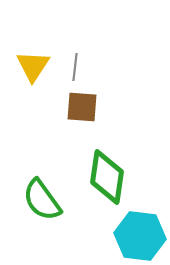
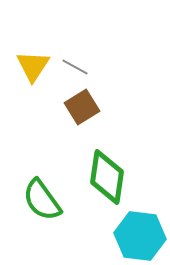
gray line: rotated 68 degrees counterclockwise
brown square: rotated 36 degrees counterclockwise
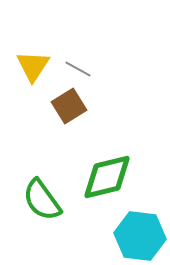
gray line: moved 3 px right, 2 px down
brown square: moved 13 px left, 1 px up
green diamond: rotated 68 degrees clockwise
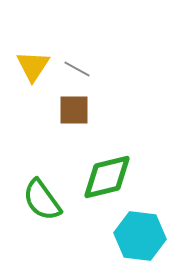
gray line: moved 1 px left
brown square: moved 5 px right, 4 px down; rotated 32 degrees clockwise
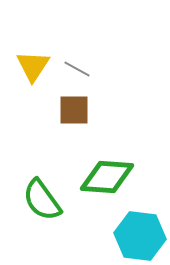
green diamond: rotated 18 degrees clockwise
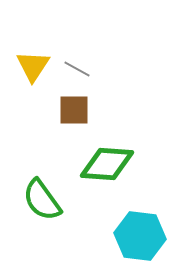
green diamond: moved 13 px up
